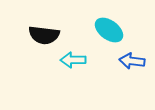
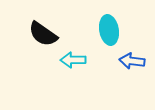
cyan ellipse: rotated 44 degrees clockwise
black semicircle: moved 1 px left, 1 px up; rotated 28 degrees clockwise
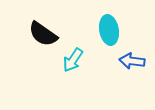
cyan arrow: rotated 55 degrees counterclockwise
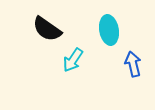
black semicircle: moved 4 px right, 5 px up
blue arrow: moved 1 px right, 3 px down; rotated 70 degrees clockwise
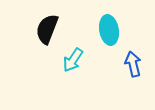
black semicircle: rotated 76 degrees clockwise
